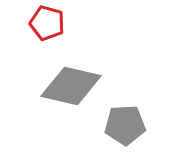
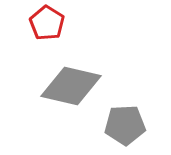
red pentagon: rotated 16 degrees clockwise
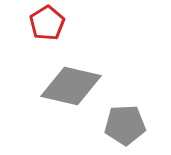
red pentagon: rotated 8 degrees clockwise
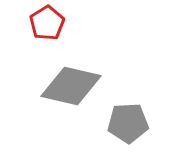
gray pentagon: moved 3 px right, 2 px up
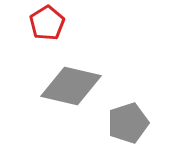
gray pentagon: rotated 15 degrees counterclockwise
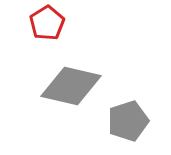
gray pentagon: moved 2 px up
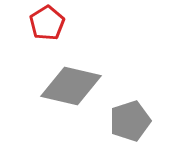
gray pentagon: moved 2 px right
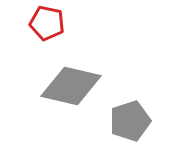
red pentagon: rotated 28 degrees counterclockwise
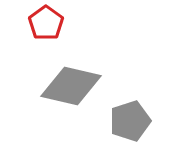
red pentagon: moved 1 px left; rotated 24 degrees clockwise
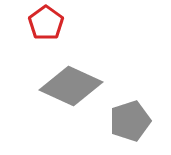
gray diamond: rotated 12 degrees clockwise
